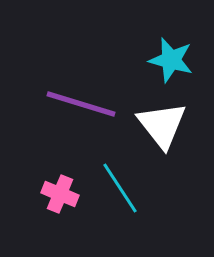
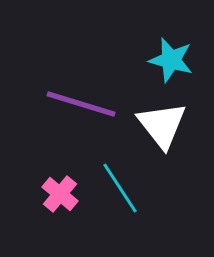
pink cross: rotated 18 degrees clockwise
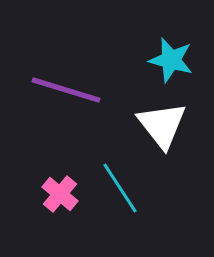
purple line: moved 15 px left, 14 px up
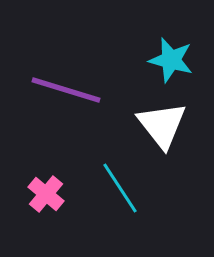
pink cross: moved 14 px left
